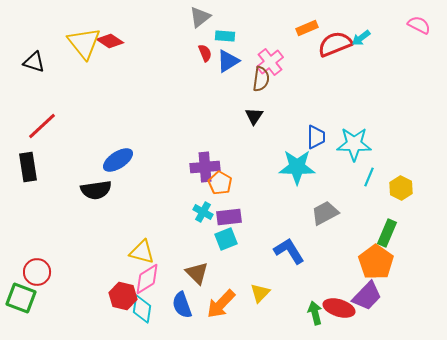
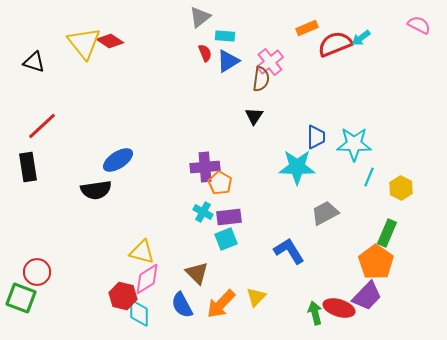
yellow triangle at (260, 293): moved 4 px left, 4 px down
blue semicircle at (182, 305): rotated 8 degrees counterclockwise
cyan diamond at (142, 309): moved 3 px left, 4 px down; rotated 8 degrees counterclockwise
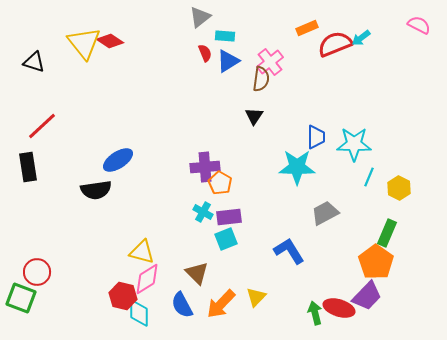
yellow hexagon at (401, 188): moved 2 px left
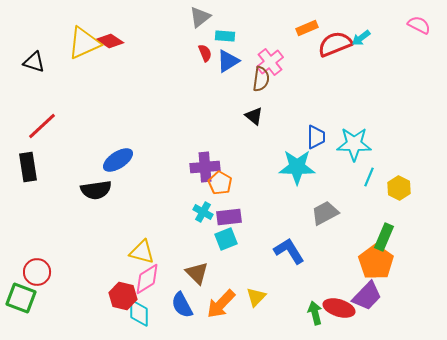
yellow triangle at (84, 43): rotated 45 degrees clockwise
black triangle at (254, 116): rotated 24 degrees counterclockwise
green rectangle at (387, 233): moved 3 px left, 4 px down
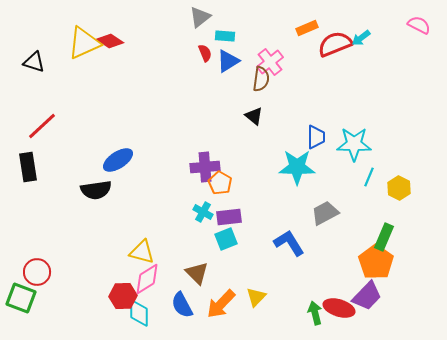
blue L-shape at (289, 251): moved 8 px up
red hexagon at (123, 296): rotated 16 degrees counterclockwise
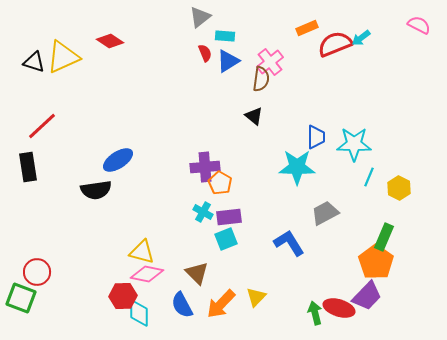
yellow triangle at (84, 43): moved 21 px left, 14 px down
pink diamond at (147, 279): moved 5 px up; rotated 44 degrees clockwise
